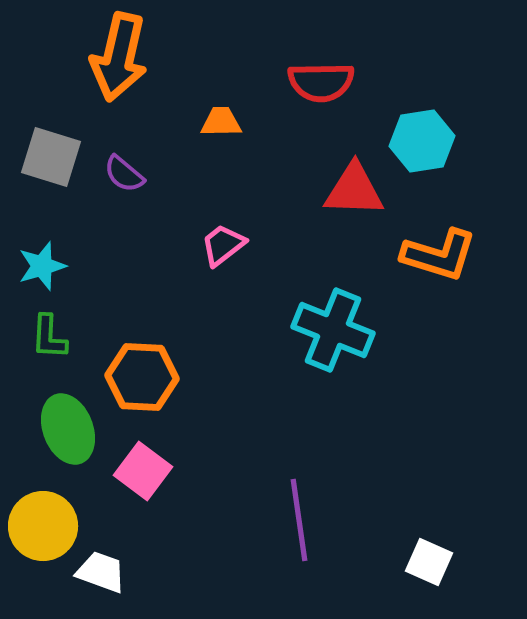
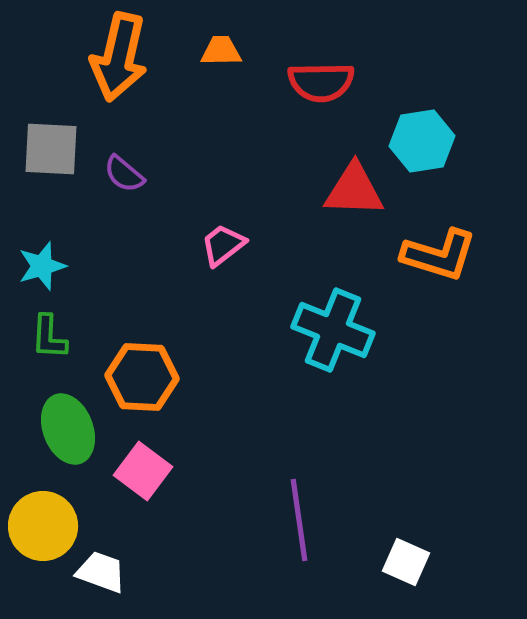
orange trapezoid: moved 71 px up
gray square: moved 8 px up; rotated 14 degrees counterclockwise
white square: moved 23 px left
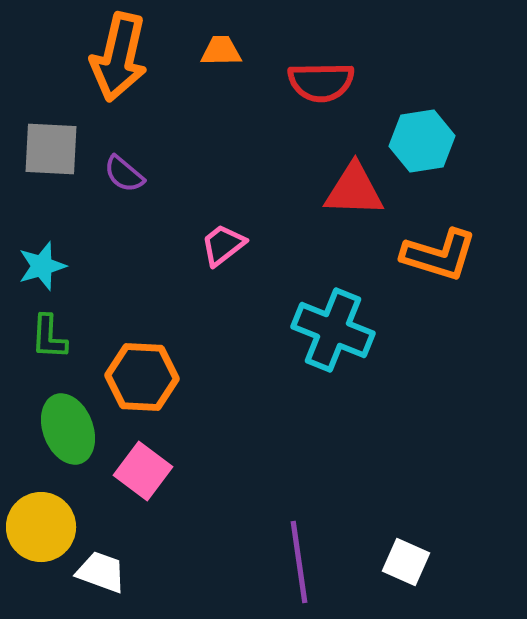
purple line: moved 42 px down
yellow circle: moved 2 px left, 1 px down
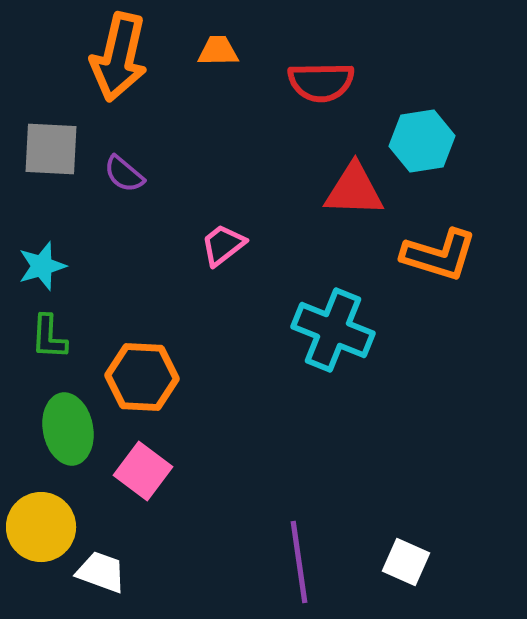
orange trapezoid: moved 3 px left
green ellipse: rotated 10 degrees clockwise
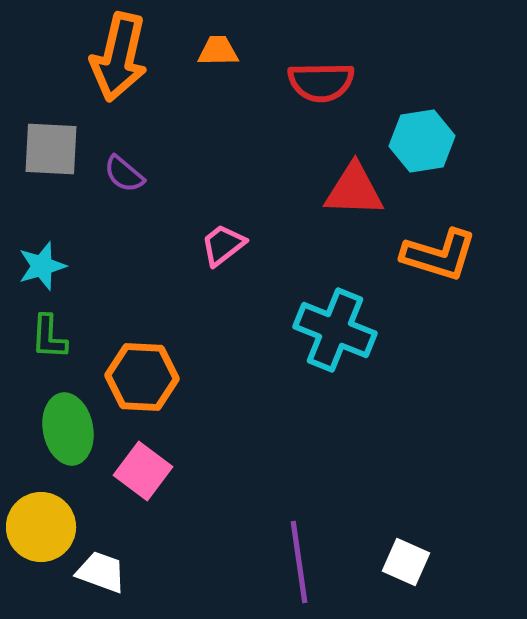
cyan cross: moved 2 px right
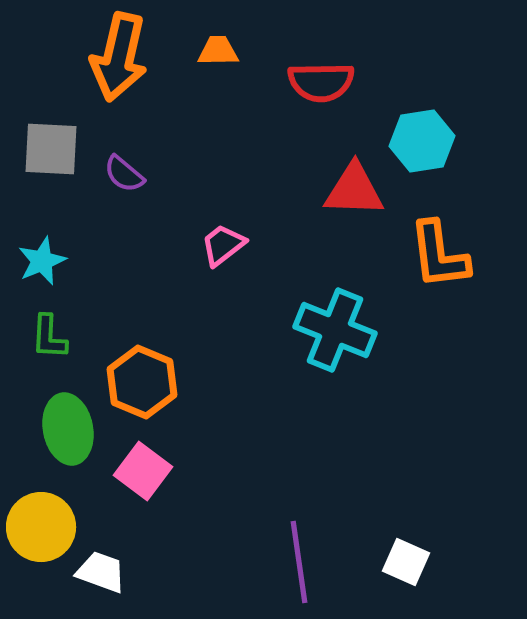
orange L-shape: rotated 66 degrees clockwise
cyan star: moved 5 px up; rotated 6 degrees counterclockwise
orange hexagon: moved 5 px down; rotated 20 degrees clockwise
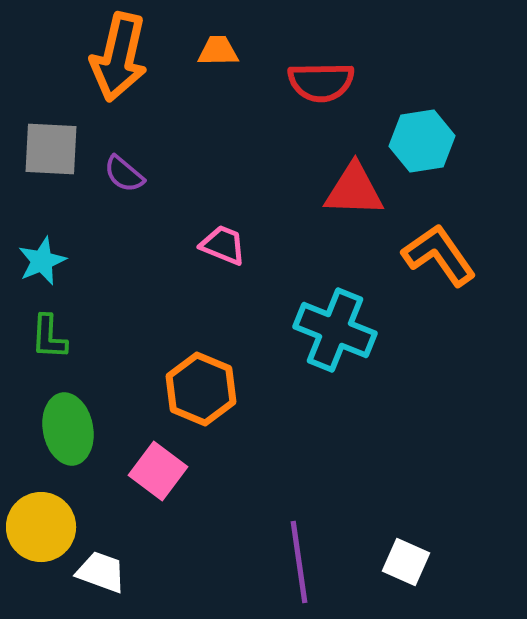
pink trapezoid: rotated 60 degrees clockwise
orange L-shape: rotated 152 degrees clockwise
orange hexagon: moved 59 px right, 7 px down
pink square: moved 15 px right
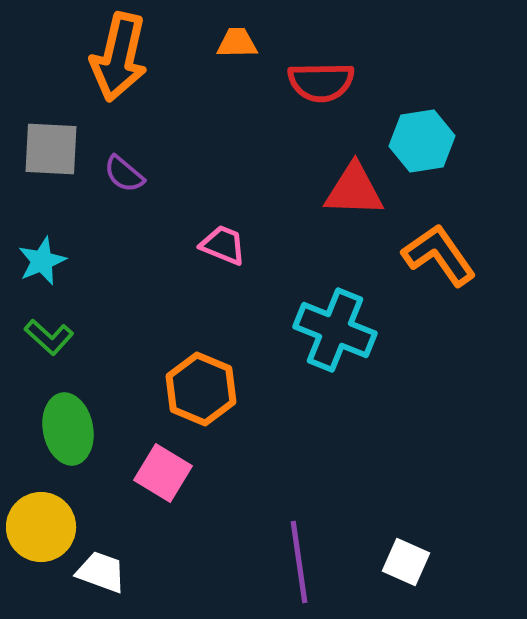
orange trapezoid: moved 19 px right, 8 px up
green L-shape: rotated 51 degrees counterclockwise
pink square: moved 5 px right, 2 px down; rotated 6 degrees counterclockwise
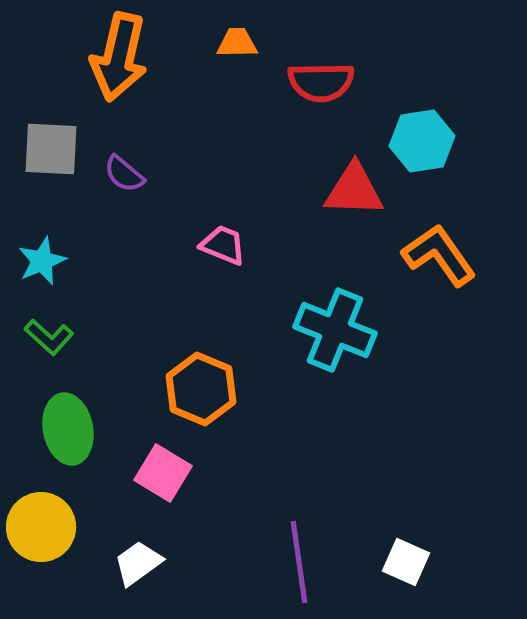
white trapezoid: moved 37 px right, 9 px up; rotated 56 degrees counterclockwise
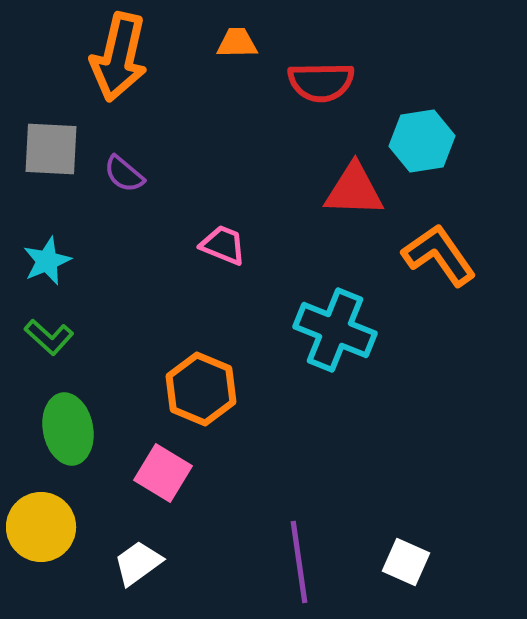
cyan star: moved 5 px right
